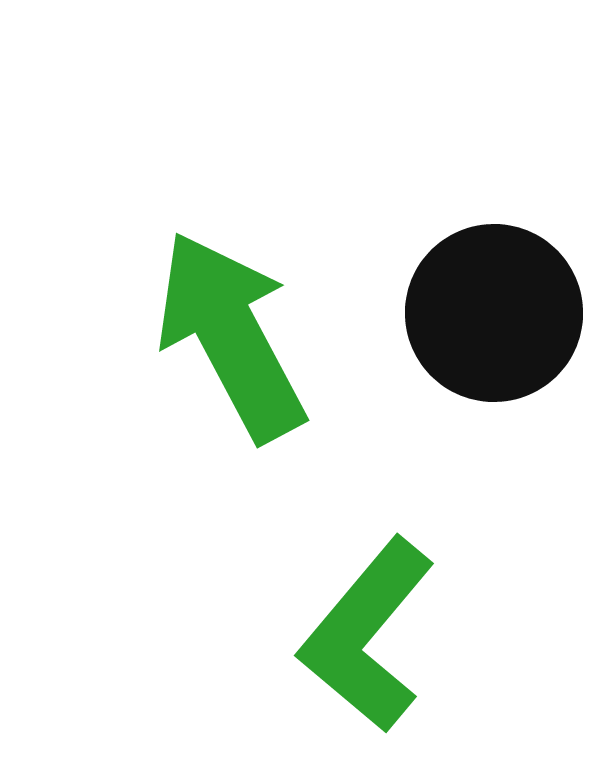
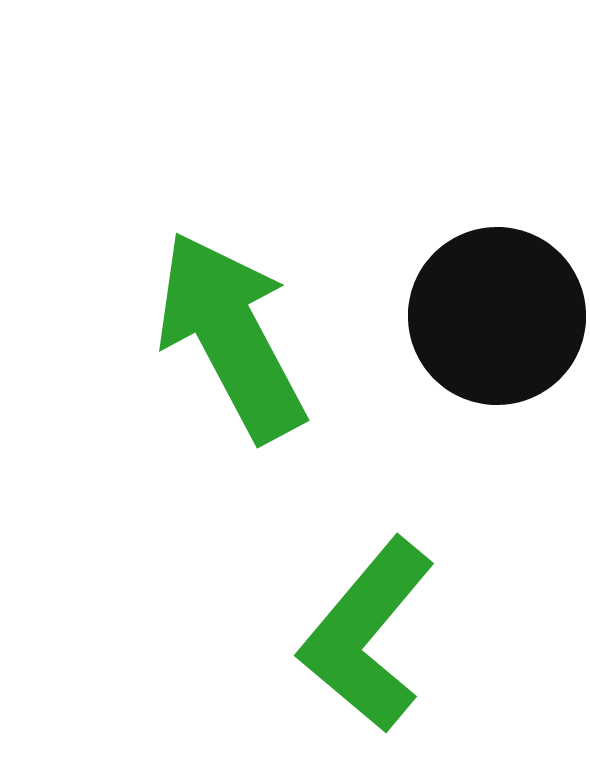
black circle: moved 3 px right, 3 px down
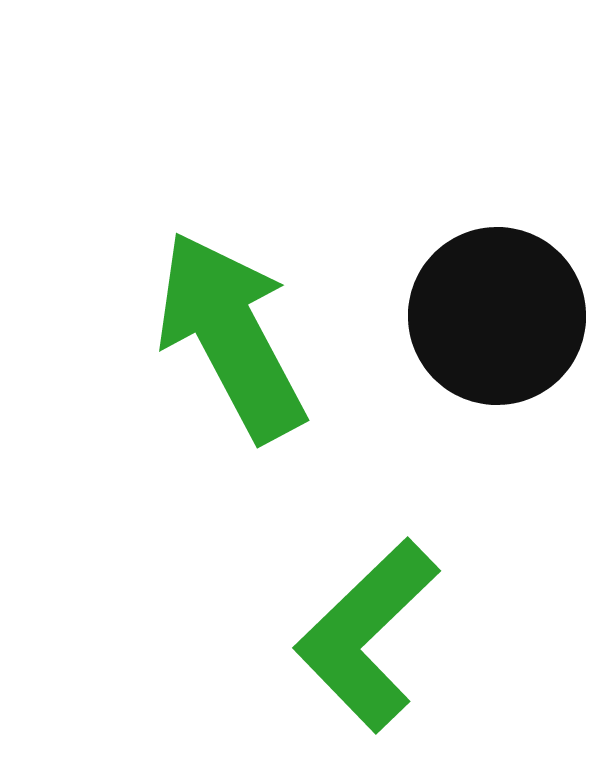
green L-shape: rotated 6 degrees clockwise
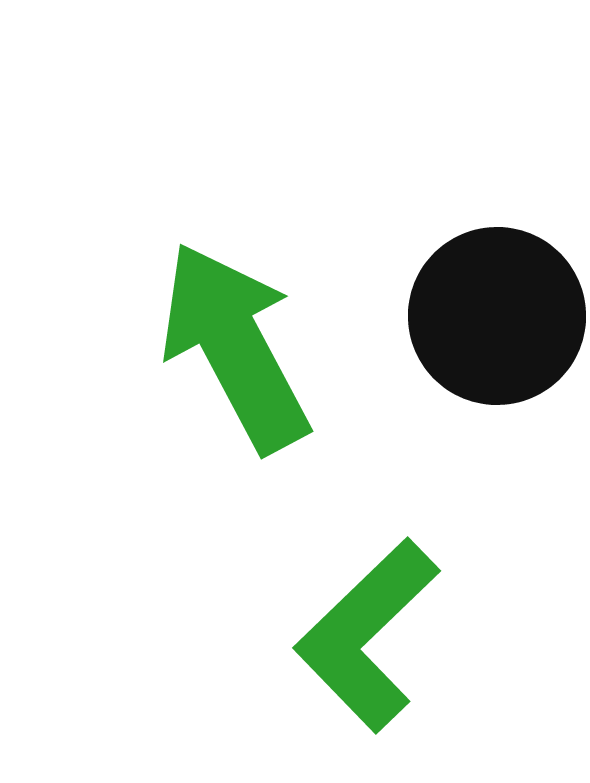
green arrow: moved 4 px right, 11 px down
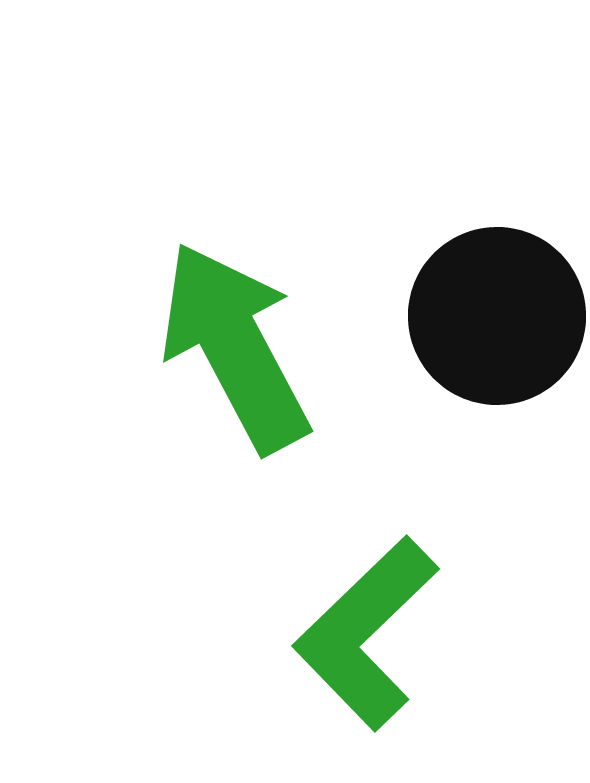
green L-shape: moved 1 px left, 2 px up
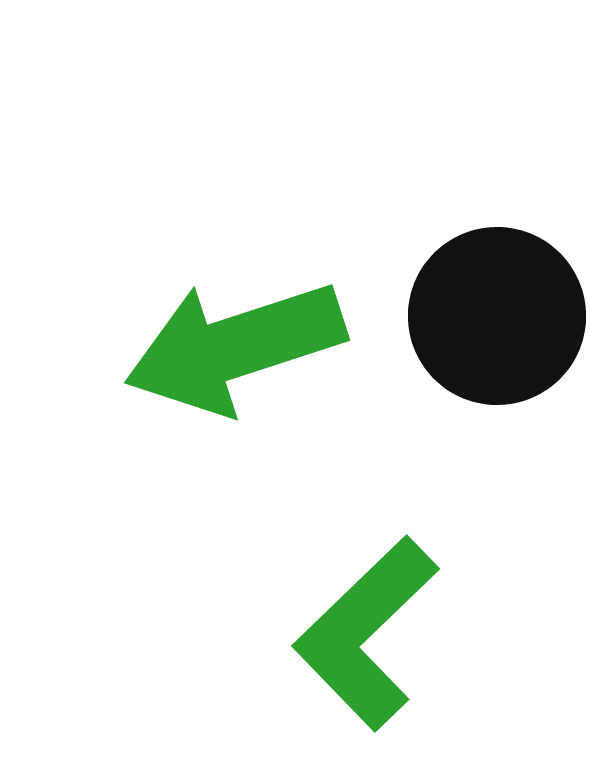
green arrow: rotated 80 degrees counterclockwise
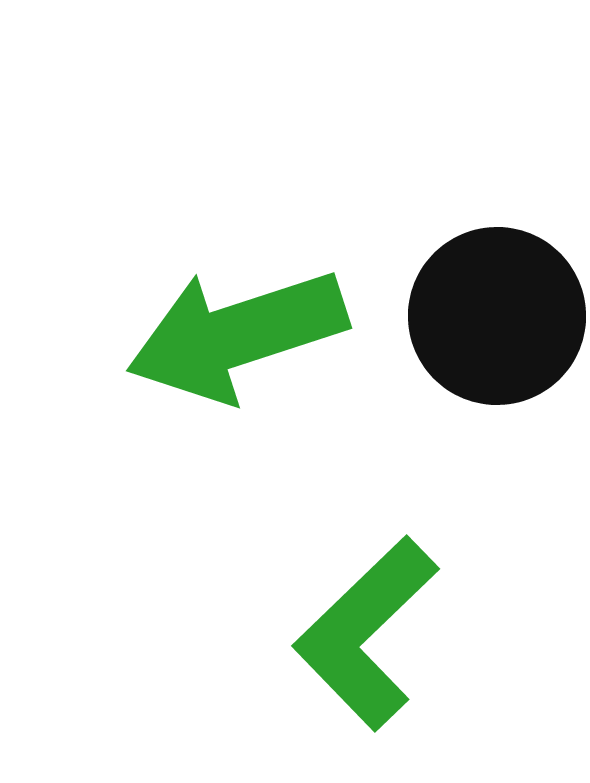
green arrow: moved 2 px right, 12 px up
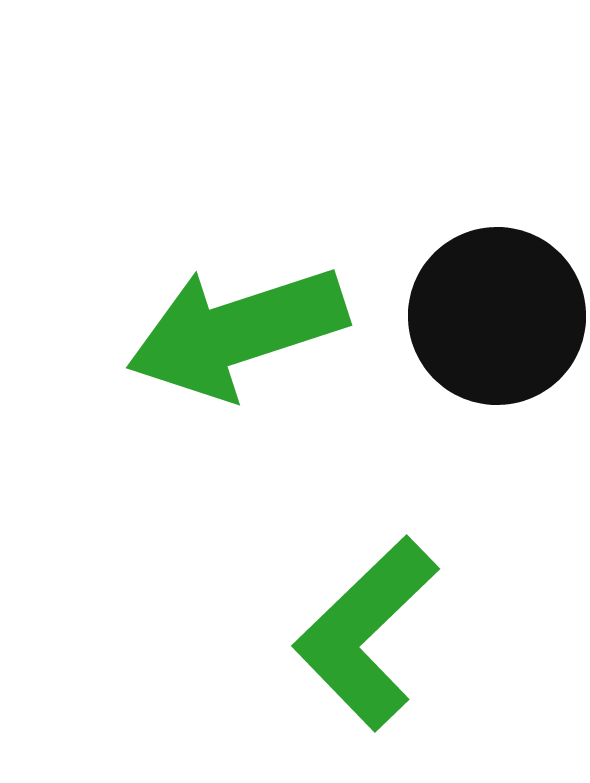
green arrow: moved 3 px up
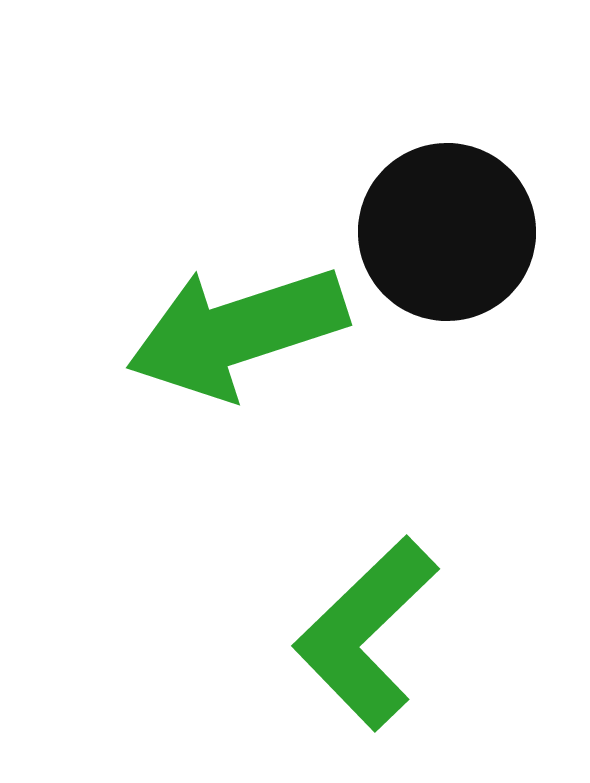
black circle: moved 50 px left, 84 px up
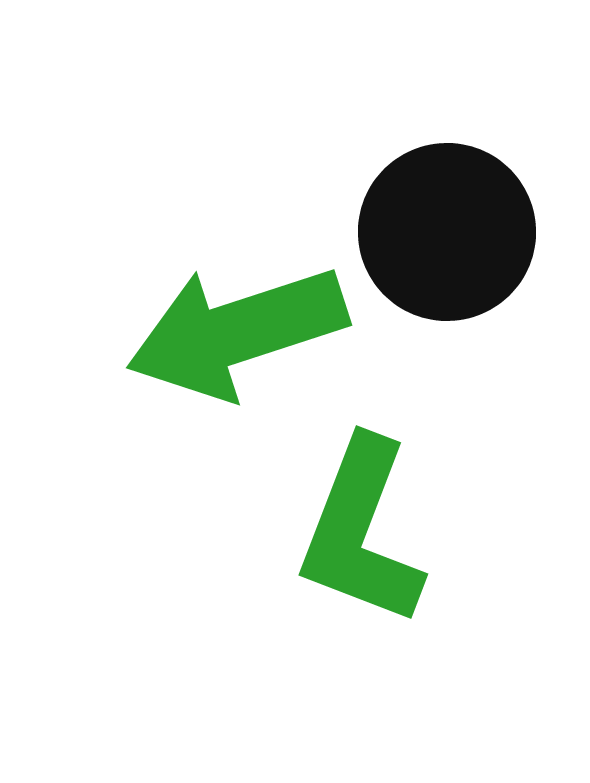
green L-shape: moved 5 px left, 101 px up; rotated 25 degrees counterclockwise
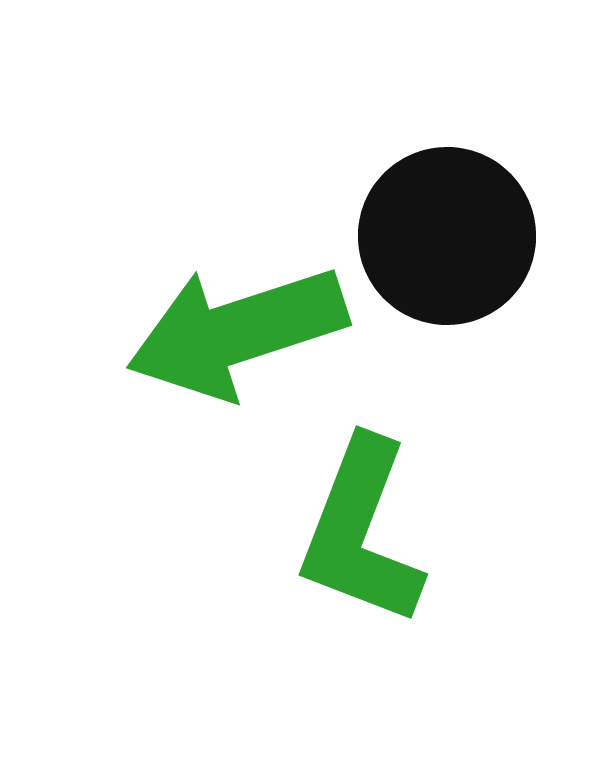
black circle: moved 4 px down
